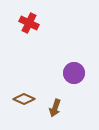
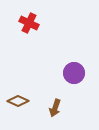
brown diamond: moved 6 px left, 2 px down
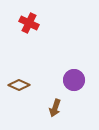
purple circle: moved 7 px down
brown diamond: moved 1 px right, 16 px up
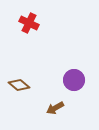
brown diamond: rotated 15 degrees clockwise
brown arrow: rotated 42 degrees clockwise
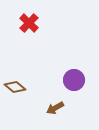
red cross: rotated 18 degrees clockwise
brown diamond: moved 4 px left, 2 px down
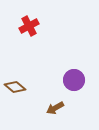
red cross: moved 3 px down; rotated 18 degrees clockwise
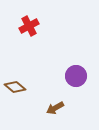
purple circle: moved 2 px right, 4 px up
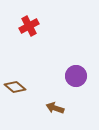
brown arrow: rotated 48 degrees clockwise
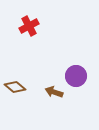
brown arrow: moved 1 px left, 16 px up
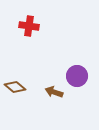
red cross: rotated 36 degrees clockwise
purple circle: moved 1 px right
